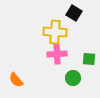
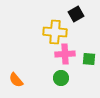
black square: moved 2 px right, 1 px down; rotated 28 degrees clockwise
pink cross: moved 8 px right
green circle: moved 12 px left
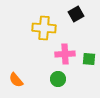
yellow cross: moved 11 px left, 4 px up
green circle: moved 3 px left, 1 px down
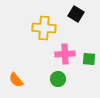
black square: rotated 28 degrees counterclockwise
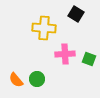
green square: rotated 16 degrees clockwise
green circle: moved 21 px left
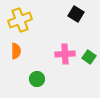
yellow cross: moved 24 px left, 8 px up; rotated 25 degrees counterclockwise
green square: moved 2 px up; rotated 16 degrees clockwise
orange semicircle: moved 29 px up; rotated 140 degrees counterclockwise
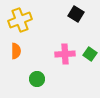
green square: moved 1 px right, 3 px up
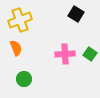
orange semicircle: moved 3 px up; rotated 21 degrees counterclockwise
green circle: moved 13 px left
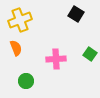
pink cross: moved 9 px left, 5 px down
green circle: moved 2 px right, 2 px down
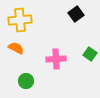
black square: rotated 21 degrees clockwise
yellow cross: rotated 15 degrees clockwise
orange semicircle: rotated 42 degrees counterclockwise
